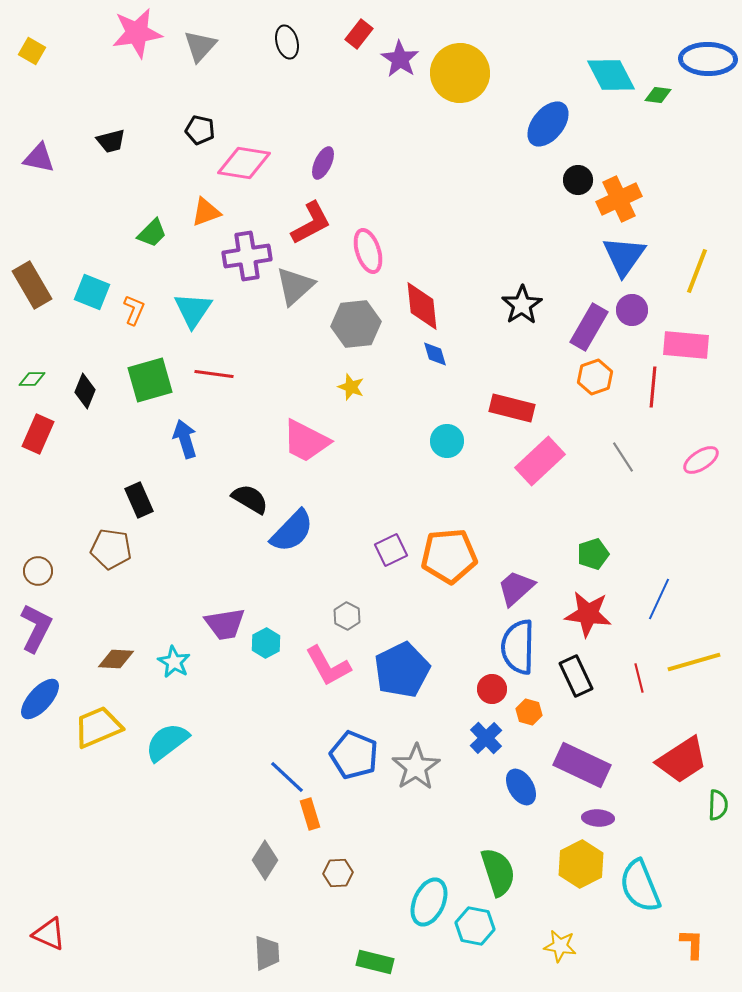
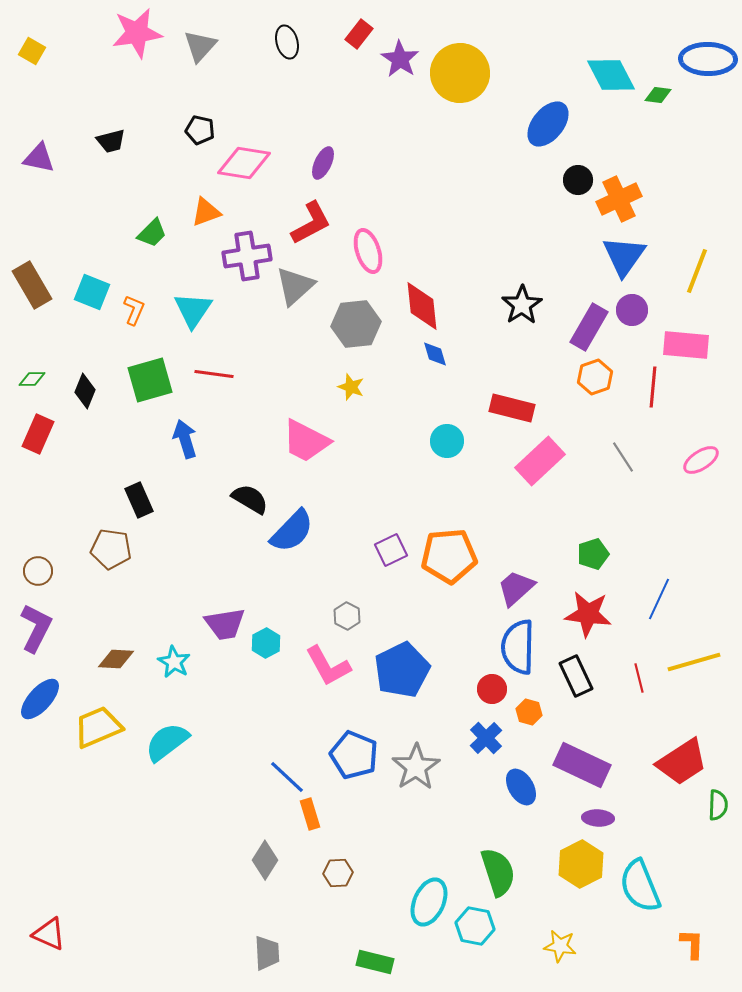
red trapezoid at (682, 760): moved 2 px down
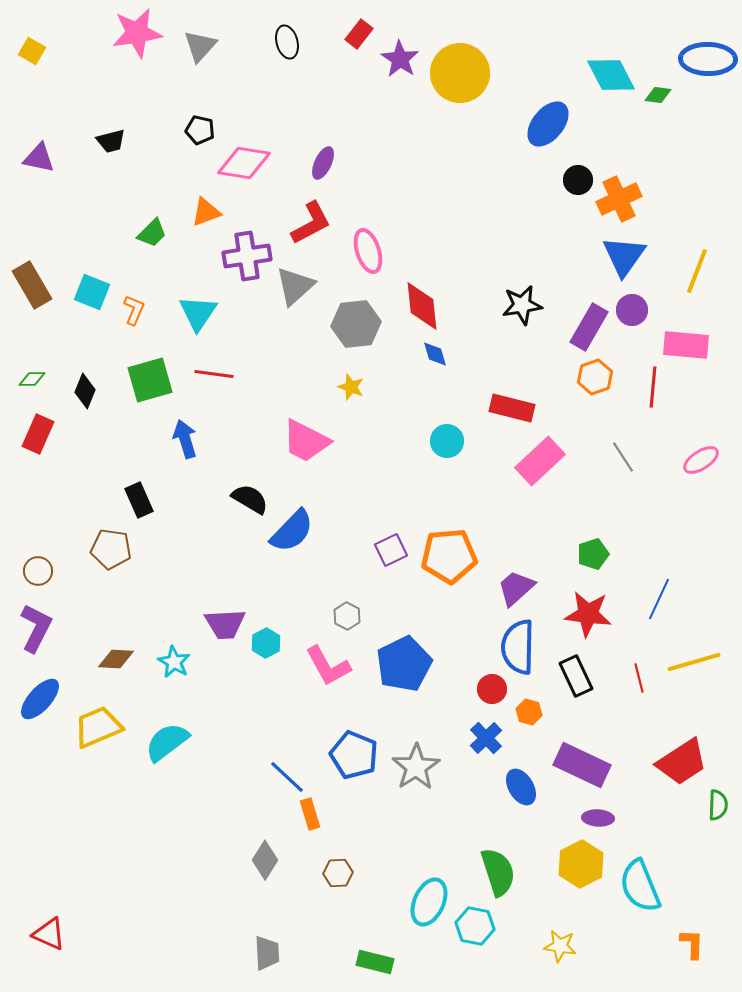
black star at (522, 305): rotated 24 degrees clockwise
cyan triangle at (193, 310): moved 5 px right, 3 px down
purple trapezoid at (225, 624): rotated 6 degrees clockwise
blue pentagon at (402, 670): moved 2 px right, 6 px up
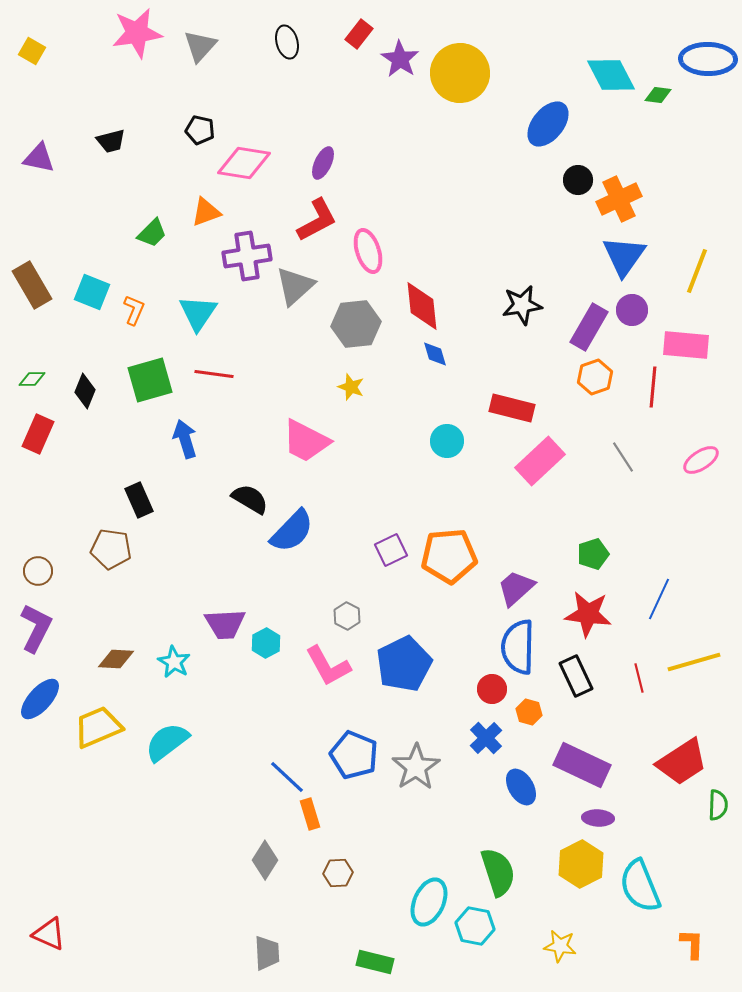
red L-shape at (311, 223): moved 6 px right, 3 px up
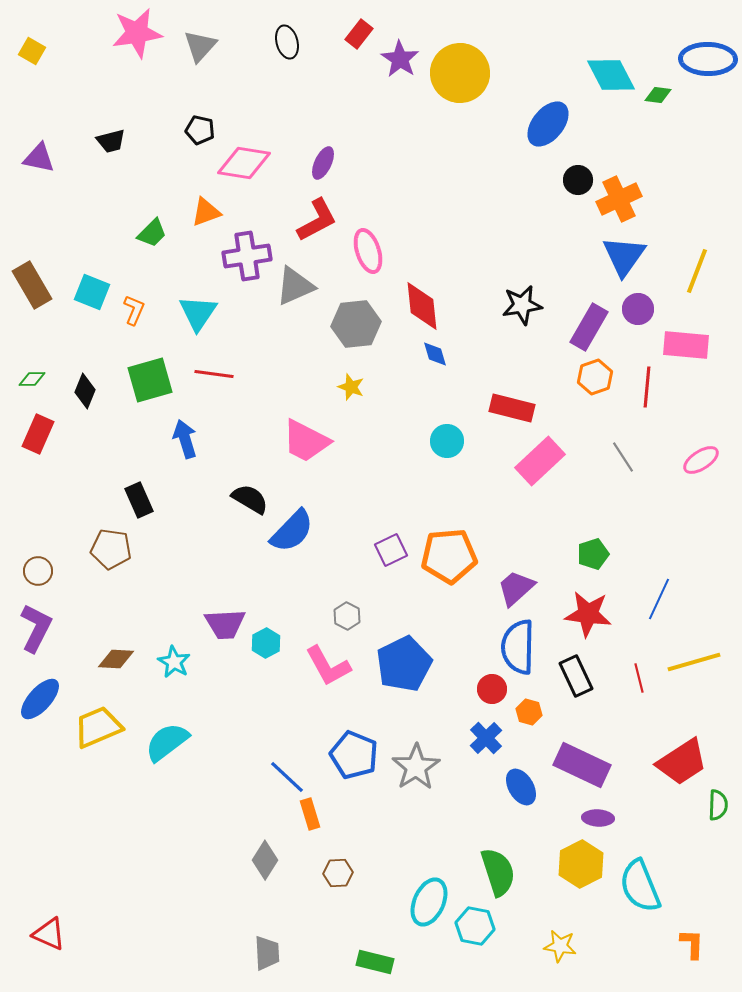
gray triangle at (295, 286): rotated 18 degrees clockwise
purple circle at (632, 310): moved 6 px right, 1 px up
red line at (653, 387): moved 6 px left
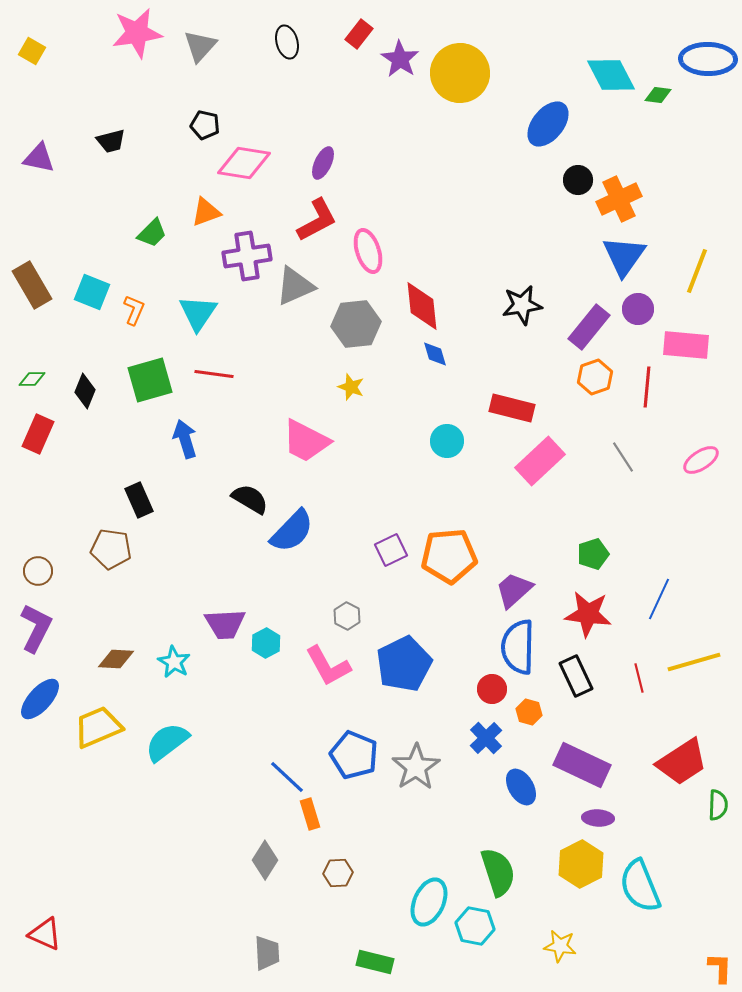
black pentagon at (200, 130): moved 5 px right, 5 px up
purple rectangle at (589, 327): rotated 9 degrees clockwise
purple trapezoid at (516, 588): moved 2 px left, 2 px down
red triangle at (49, 934): moved 4 px left
orange L-shape at (692, 944): moved 28 px right, 24 px down
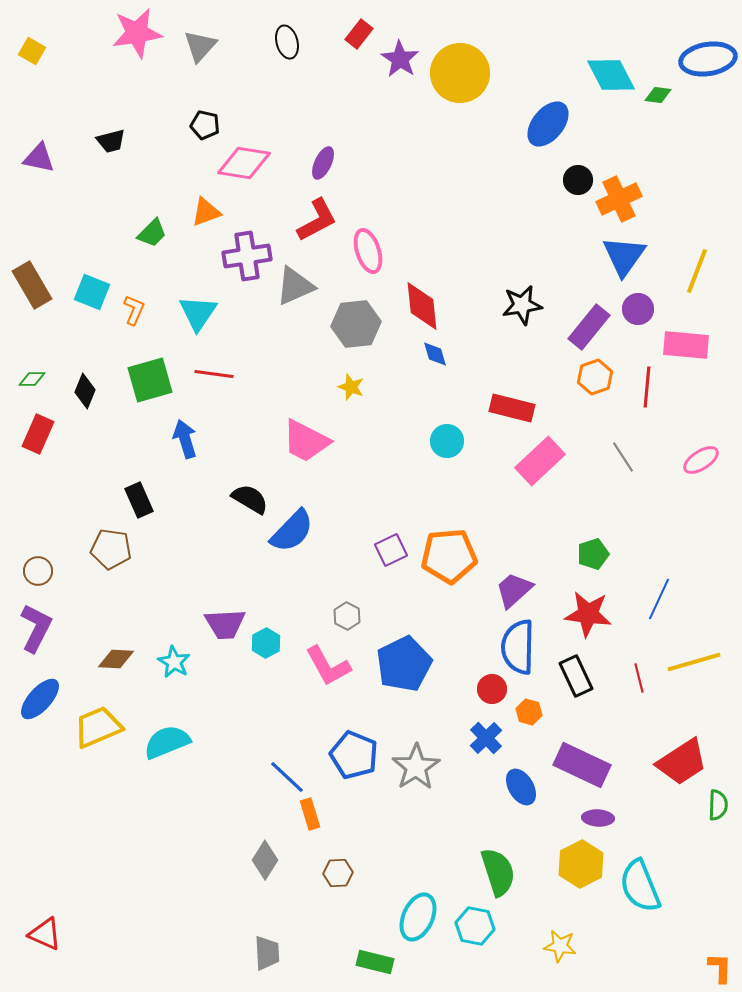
blue ellipse at (708, 59): rotated 10 degrees counterclockwise
cyan semicircle at (167, 742): rotated 15 degrees clockwise
cyan ellipse at (429, 902): moved 11 px left, 15 px down
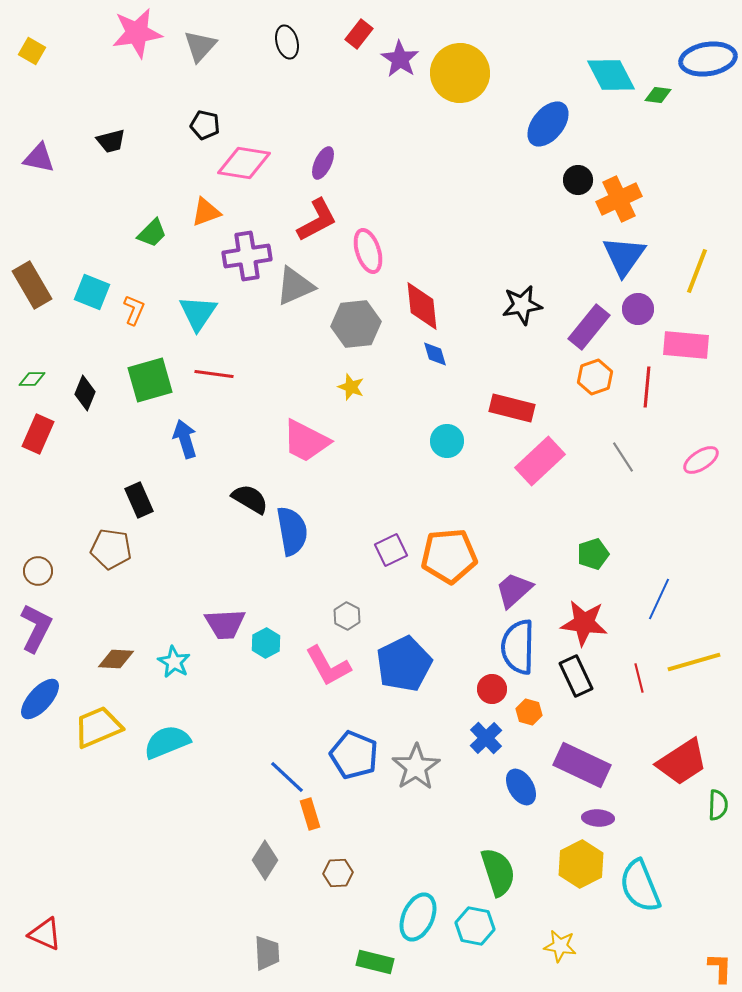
black diamond at (85, 391): moved 2 px down
blue semicircle at (292, 531): rotated 54 degrees counterclockwise
red star at (588, 614): moved 4 px left, 9 px down
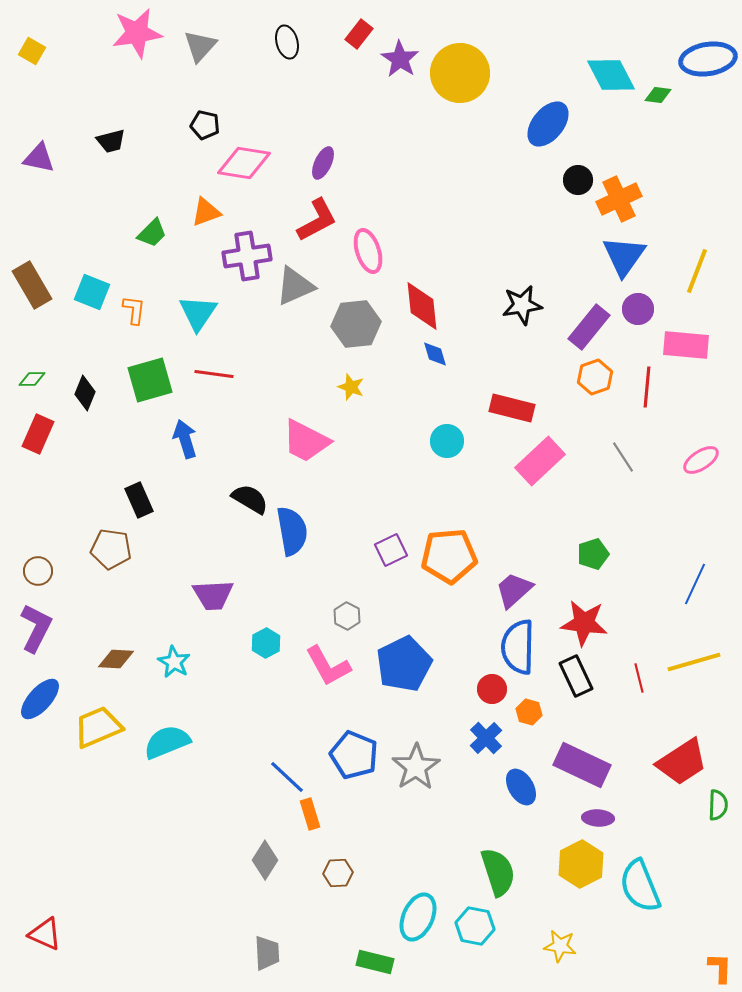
orange L-shape at (134, 310): rotated 16 degrees counterclockwise
blue line at (659, 599): moved 36 px right, 15 px up
purple trapezoid at (225, 624): moved 12 px left, 29 px up
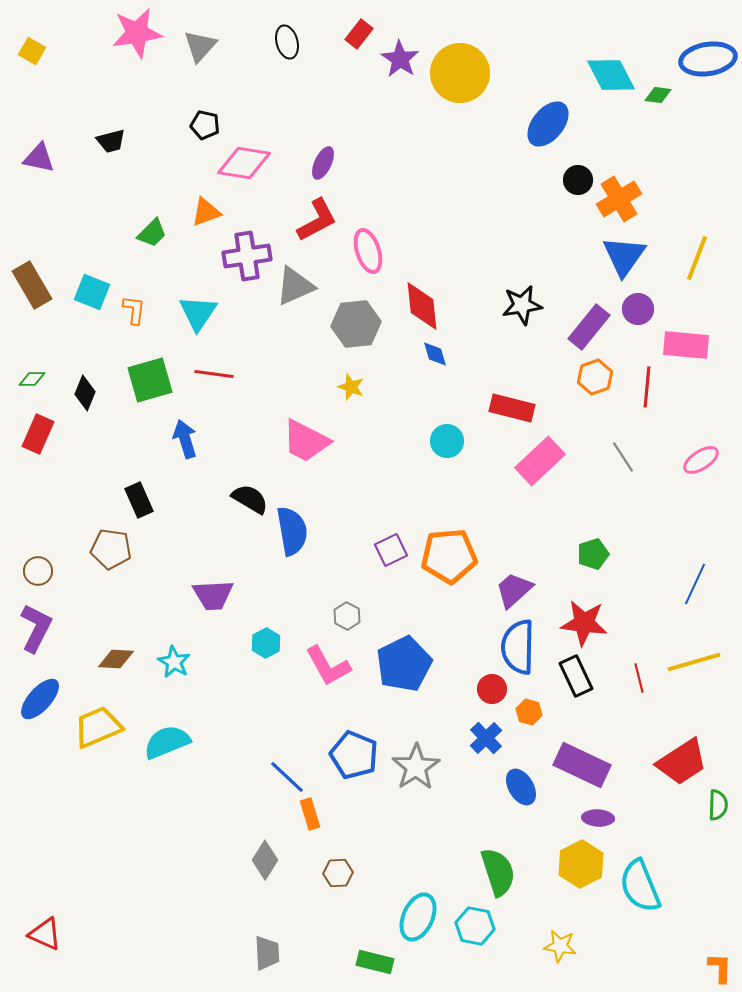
orange cross at (619, 199): rotated 6 degrees counterclockwise
yellow line at (697, 271): moved 13 px up
